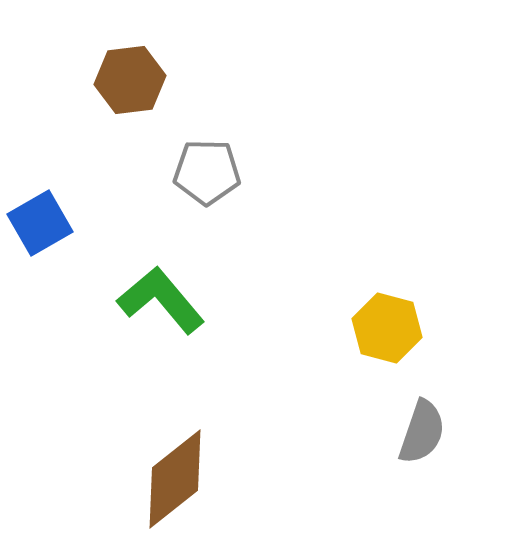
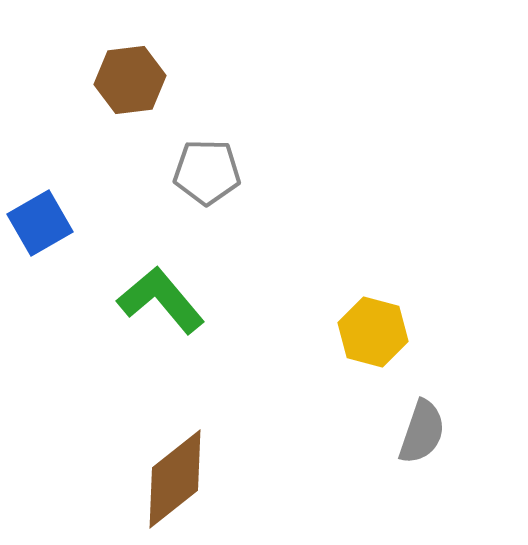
yellow hexagon: moved 14 px left, 4 px down
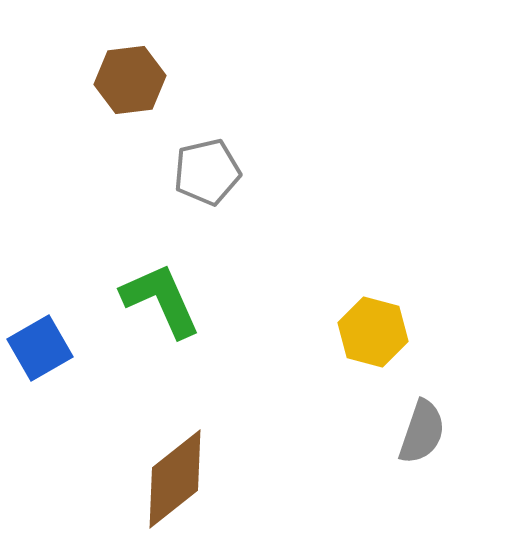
gray pentagon: rotated 14 degrees counterclockwise
blue square: moved 125 px down
green L-shape: rotated 16 degrees clockwise
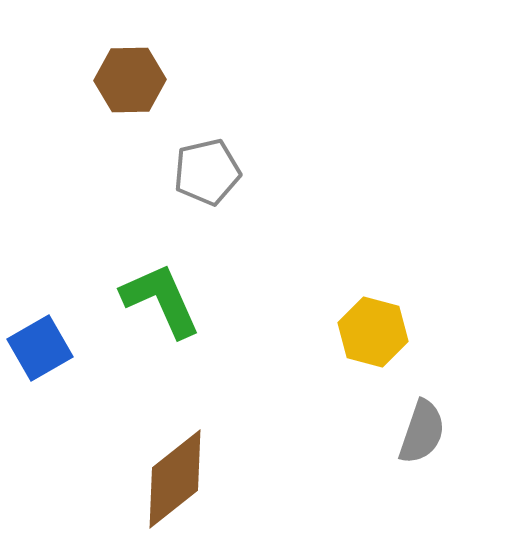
brown hexagon: rotated 6 degrees clockwise
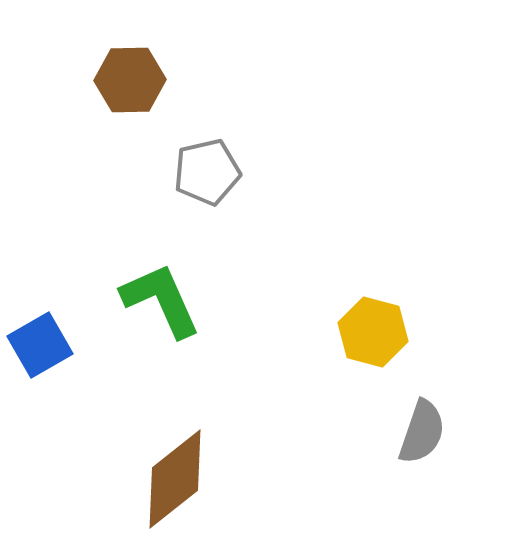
blue square: moved 3 px up
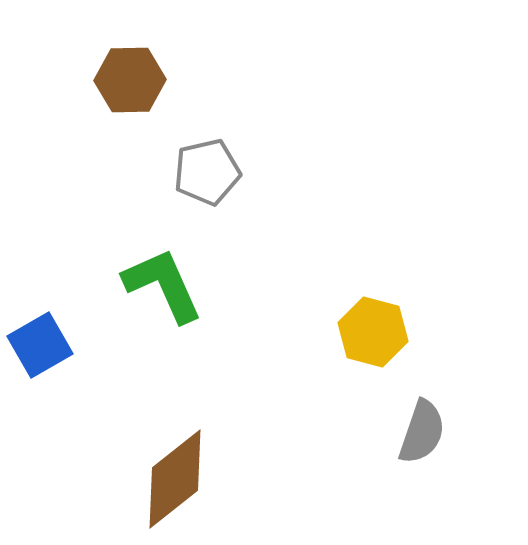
green L-shape: moved 2 px right, 15 px up
